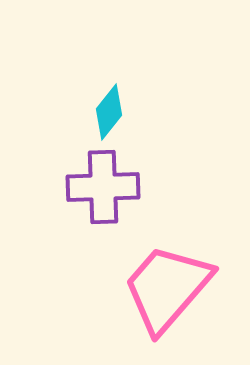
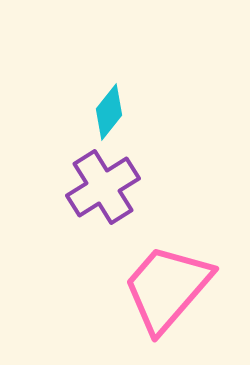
purple cross: rotated 30 degrees counterclockwise
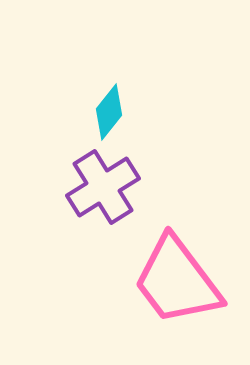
pink trapezoid: moved 10 px right, 7 px up; rotated 78 degrees counterclockwise
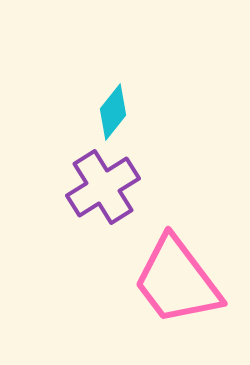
cyan diamond: moved 4 px right
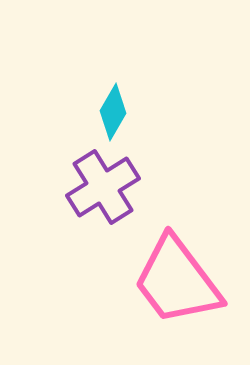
cyan diamond: rotated 8 degrees counterclockwise
